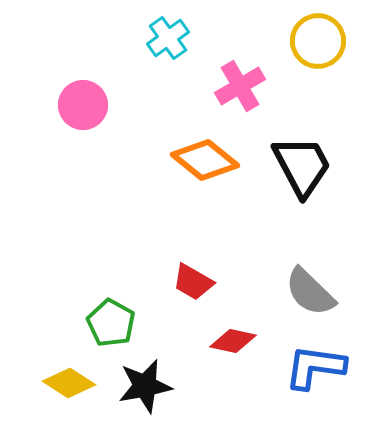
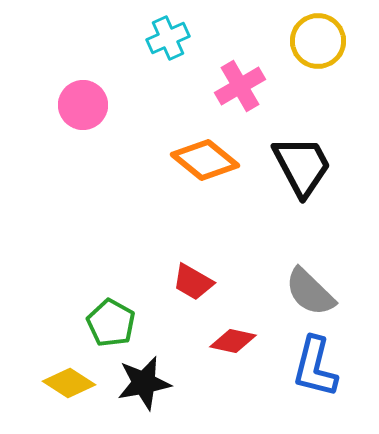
cyan cross: rotated 12 degrees clockwise
blue L-shape: rotated 84 degrees counterclockwise
black star: moved 1 px left, 3 px up
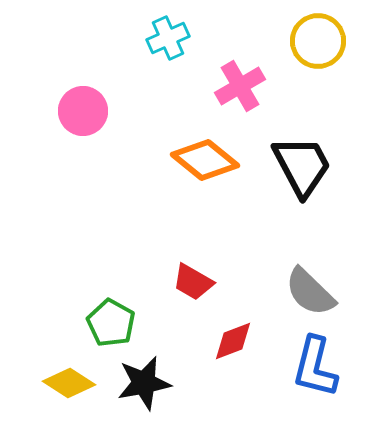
pink circle: moved 6 px down
red diamond: rotated 33 degrees counterclockwise
